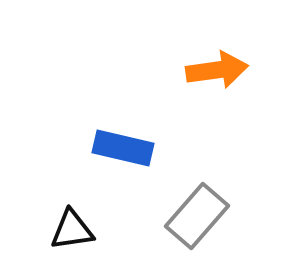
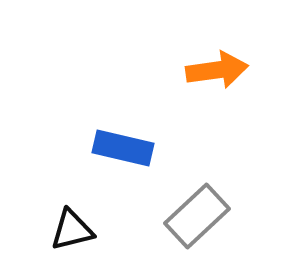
gray rectangle: rotated 6 degrees clockwise
black triangle: rotated 6 degrees counterclockwise
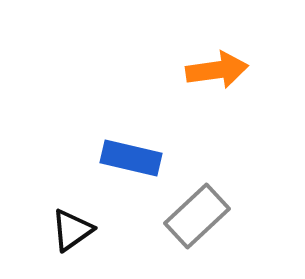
blue rectangle: moved 8 px right, 10 px down
black triangle: rotated 21 degrees counterclockwise
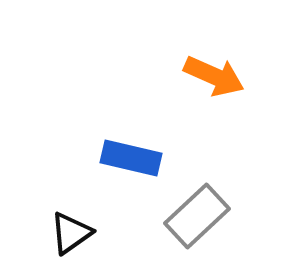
orange arrow: moved 3 px left, 6 px down; rotated 32 degrees clockwise
black triangle: moved 1 px left, 3 px down
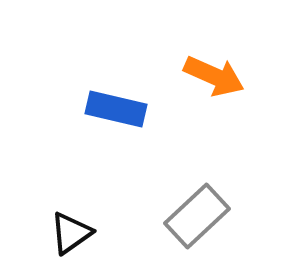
blue rectangle: moved 15 px left, 49 px up
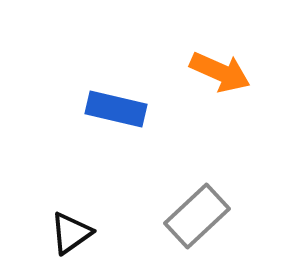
orange arrow: moved 6 px right, 4 px up
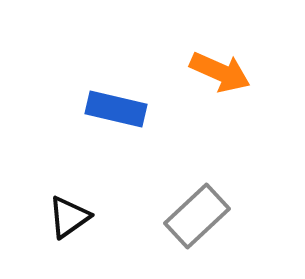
black triangle: moved 2 px left, 16 px up
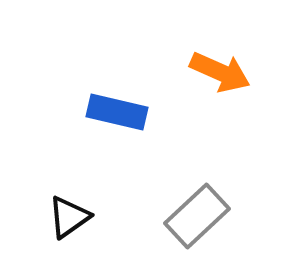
blue rectangle: moved 1 px right, 3 px down
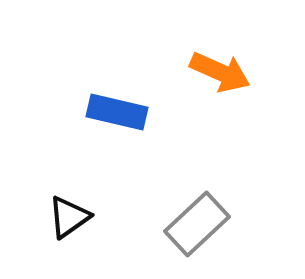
gray rectangle: moved 8 px down
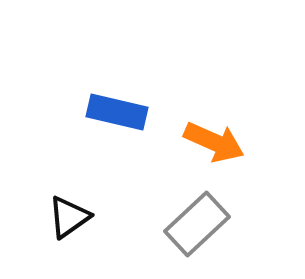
orange arrow: moved 6 px left, 70 px down
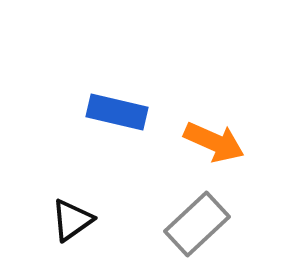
black triangle: moved 3 px right, 3 px down
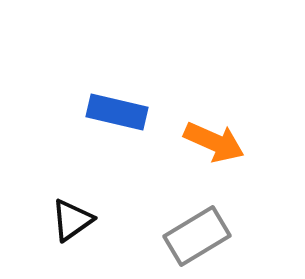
gray rectangle: moved 12 px down; rotated 12 degrees clockwise
